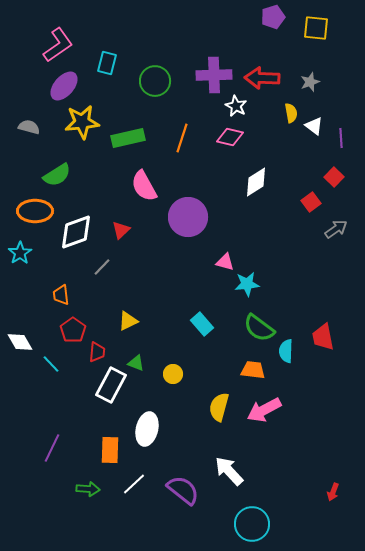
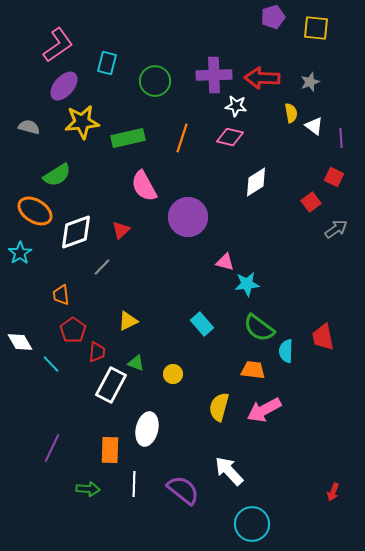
white star at (236, 106): rotated 20 degrees counterclockwise
red square at (334, 177): rotated 18 degrees counterclockwise
orange ellipse at (35, 211): rotated 32 degrees clockwise
white line at (134, 484): rotated 45 degrees counterclockwise
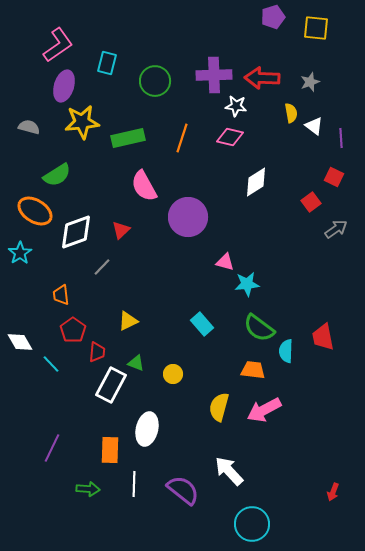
purple ellipse at (64, 86): rotated 24 degrees counterclockwise
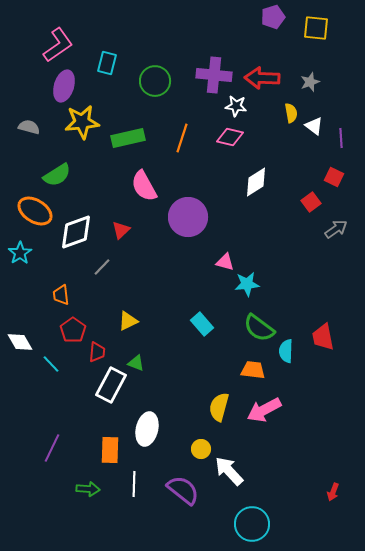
purple cross at (214, 75): rotated 8 degrees clockwise
yellow circle at (173, 374): moved 28 px right, 75 px down
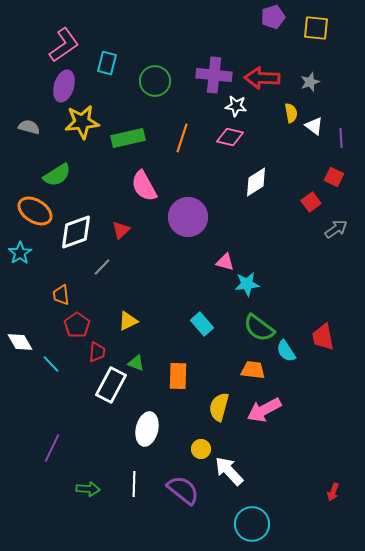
pink L-shape at (58, 45): moved 6 px right
red pentagon at (73, 330): moved 4 px right, 5 px up
cyan semicircle at (286, 351): rotated 35 degrees counterclockwise
orange rectangle at (110, 450): moved 68 px right, 74 px up
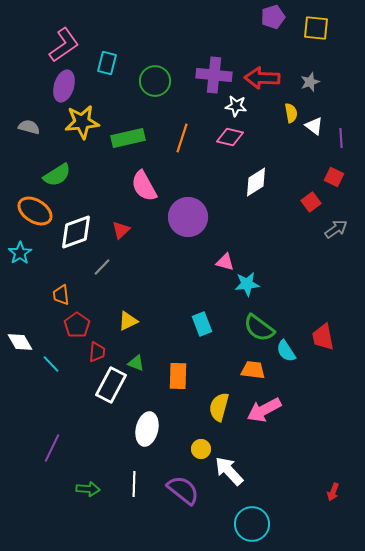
cyan rectangle at (202, 324): rotated 20 degrees clockwise
